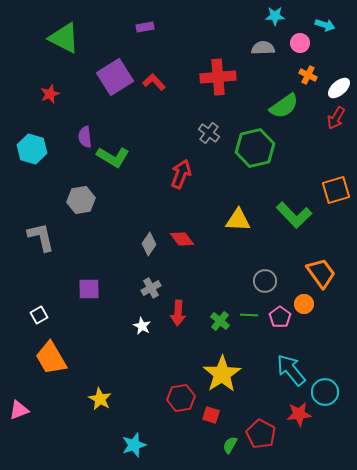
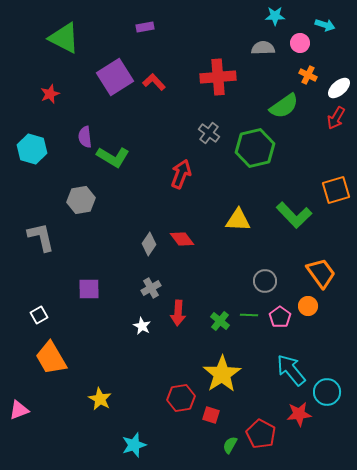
orange circle at (304, 304): moved 4 px right, 2 px down
cyan circle at (325, 392): moved 2 px right
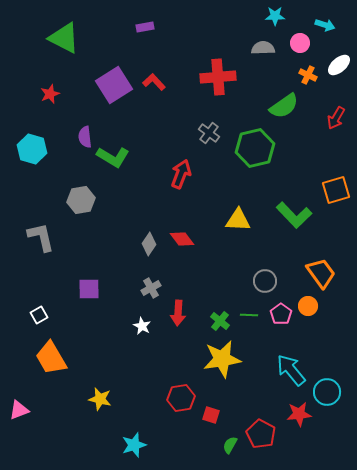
purple square at (115, 77): moved 1 px left, 8 px down
white ellipse at (339, 88): moved 23 px up
pink pentagon at (280, 317): moved 1 px right, 3 px up
yellow star at (222, 374): moved 15 px up; rotated 24 degrees clockwise
yellow star at (100, 399): rotated 15 degrees counterclockwise
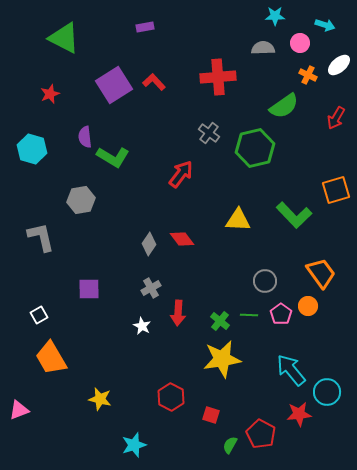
red arrow at (181, 174): rotated 16 degrees clockwise
red hexagon at (181, 398): moved 10 px left, 1 px up; rotated 24 degrees counterclockwise
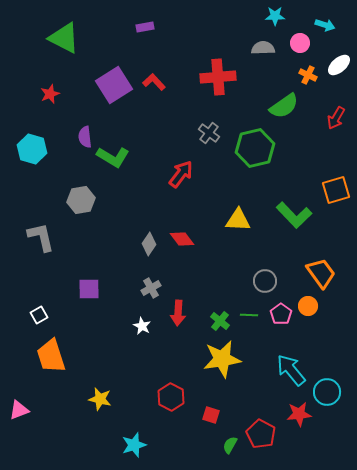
orange trapezoid at (51, 358): moved 2 px up; rotated 12 degrees clockwise
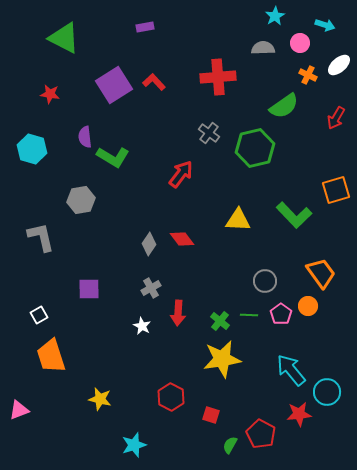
cyan star at (275, 16): rotated 30 degrees counterclockwise
red star at (50, 94): rotated 30 degrees clockwise
